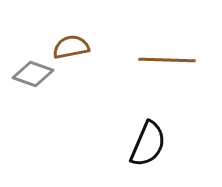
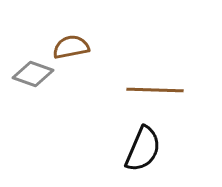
brown line: moved 12 px left, 30 px down
black semicircle: moved 5 px left, 5 px down
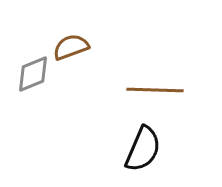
brown semicircle: rotated 9 degrees counterclockwise
gray diamond: rotated 42 degrees counterclockwise
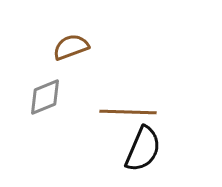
gray diamond: moved 12 px right, 23 px down
brown line: moved 27 px left, 22 px down
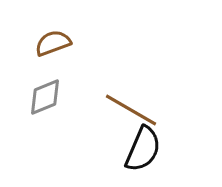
brown semicircle: moved 18 px left, 4 px up
brown line: moved 3 px right, 2 px up; rotated 28 degrees clockwise
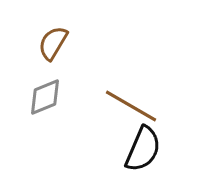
brown semicircle: rotated 39 degrees counterclockwise
brown line: moved 4 px up
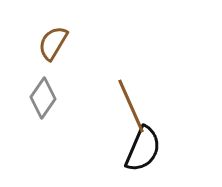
gray diamond: moved 2 px left, 1 px down; rotated 33 degrees counterclockwise
brown line: rotated 36 degrees clockwise
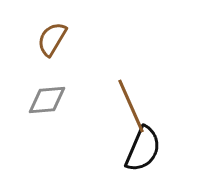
brown semicircle: moved 1 px left, 4 px up
gray diamond: moved 4 px right, 2 px down; rotated 51 degrees clockwise
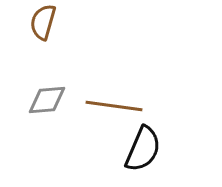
brown semicircle: moved 9 px left, 17 px up; rotated 15 degrees counterclockwise
brown line: moved 17 px left; rotated 58 degrees counterclockwise
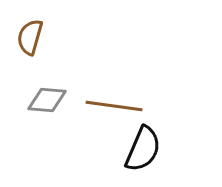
brown semicircle: moved 13 px left, 15 px down
gray diamond: rotated 9 degrees clockwise
